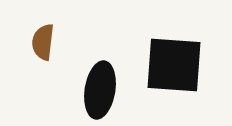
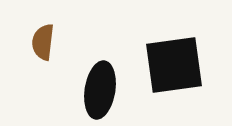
black square: rotated 12 degrees counterclockwise
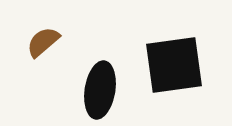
brown semicircle: rotated 42 degrees clockwise
